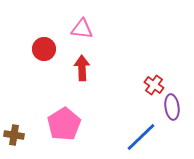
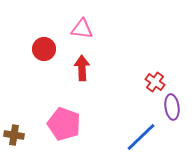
red cross: moved 1 px right, 3 px up
pink pentagon: rotated 20 degrees counterclockwise
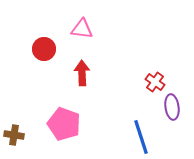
red arrow: moved 5 px down
blue line: rotated 64 degrees counterclockwise
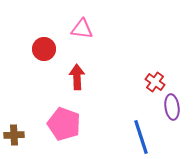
red arrow: moved 5 px left, 4 px down
brown cross: rotated 12 degrees counterclockwise
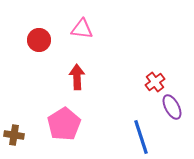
red circle: moved 5 px left, 9 px up
red cross: rotated 18 degrees clockwise
purple ellipse: rotated 20 degrees counterclockwise
pink pentagon: rotated 20 degrees clockwise
brown cross: rotated 12 degrees clockwise
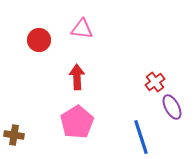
pink pentagon: moved 13 px right, 2 px up
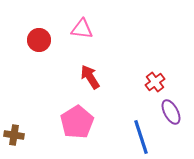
red arrow: moved 13 px right; rotated 30 degrees counterclockwise
purple ellipse: moved 1 px left, 5 px down
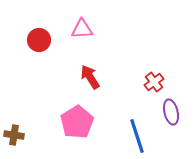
pink triangle: rotated 10 degrees counterclockwise
red cross: moved 1 px left
purple ellipse: rotated 15 degrees clockwise
blue line: moved 4 px left, 1 px up
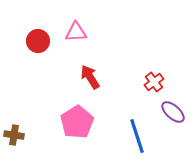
pink triangle: moved 6 px left, 3 px down
red circle: moved 1 px left, 1 px down
purple ellipse: moved 2 px right; rotated 35 degrees counterclockwise
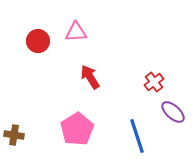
pink pentagon: moved 7 px down
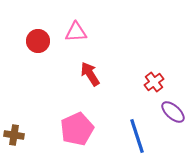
red arrow: moved 3 px up
pink pentagon: rotated 8 degrees clockwise
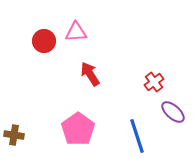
red circle: moved 6 px right
pink pentagon: moved 1 px right; rotated 12 degrees counterclockwise
